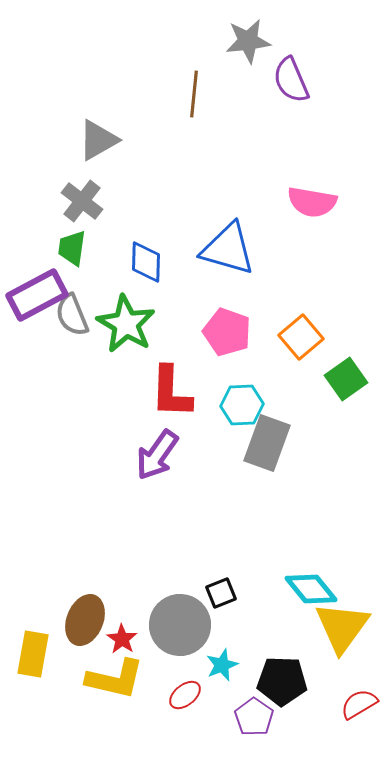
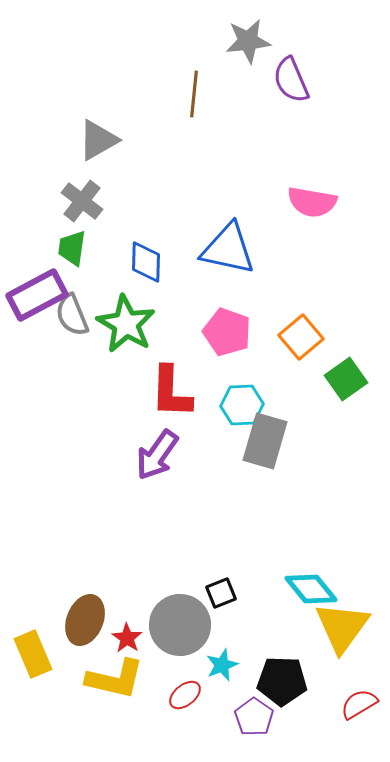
blue triangle: rotated 4 degrees counterclockwise
gray rectangle: moved 2 px left, 2 px up; rotated 4 degrees counterclockwise
red star: moved 5 px right, 1 px up
yellow rectangle: rotated 33 degrees counterclockwise
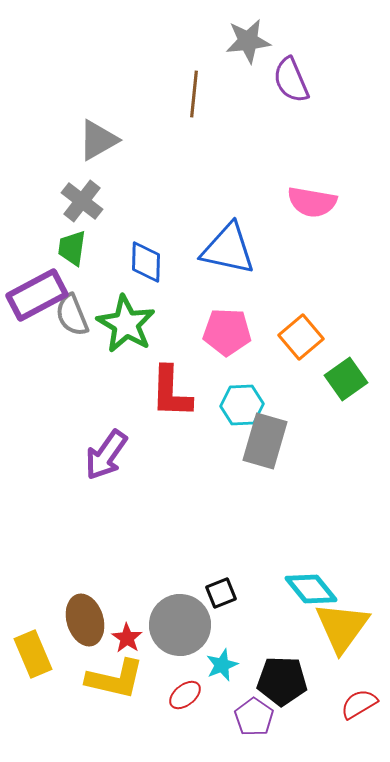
pink pentagon: rotated 18 degrees counterclockwise
purple arrow: moved 51 px left
brown ellipse: rotated 39 degrees counterclockwise
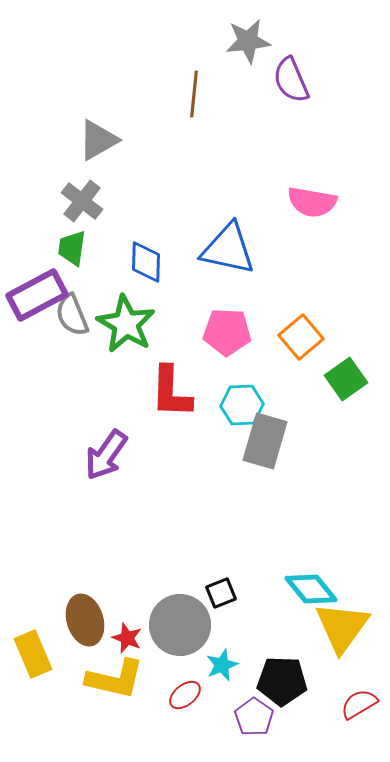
red star: rotated 12 degrees counterclockwise
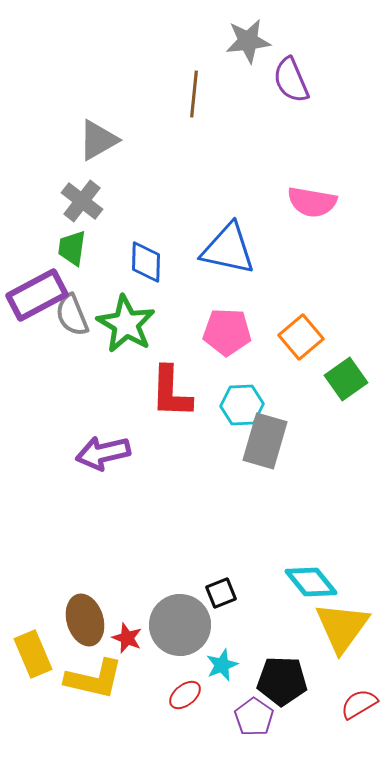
purple arrow: moved 3 px left, 2 px up; rotated 42 degrees clockwise
cyan diamond: moved 7 px up
yellow L-shape: moved 21 px left
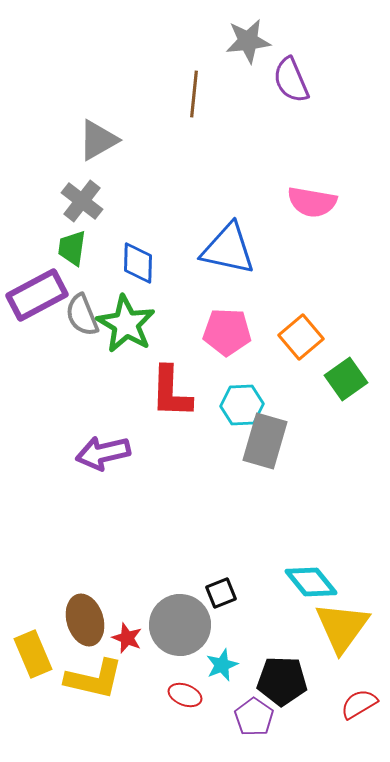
blue diamond: moved 8 px left, 1 px down
gray semicircle: moved 10 px right
red ellipse: rotated 60 degrees clockwise
